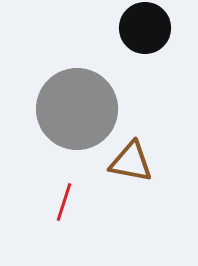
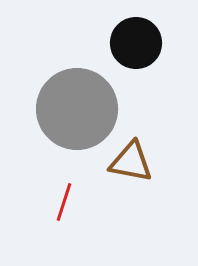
black circle: moved 9 px left, 15 px down
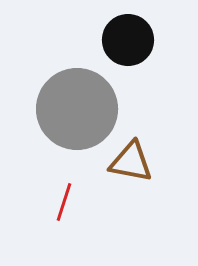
black circle: moved 8 px left, 3 px up
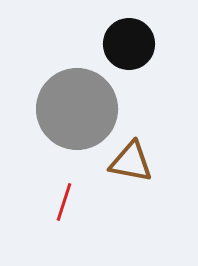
black circle: moved 1 px right, 4 px down
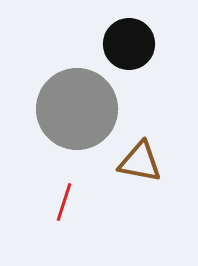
brown triangle: moved 9 px right
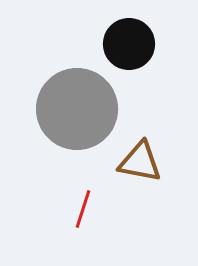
red line: moved 19 px right, 7 px down
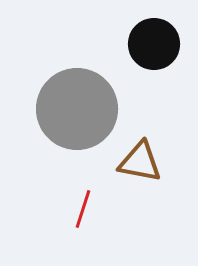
black circle: moved 25 px right
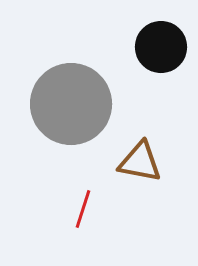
black circle: moved 7 px right, 3 px down
gray circle: moved 6 px left, 5 px up
